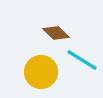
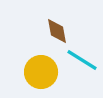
brown diamond: moved 1 px right, 2 px up; rotated 36 degrees clockwise
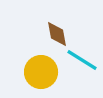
brown diamond: moved 3 px down
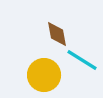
yellow circle: moved 3 px right, 3 px down
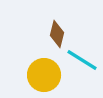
brown diamond: rotated 24 degrees clockwise
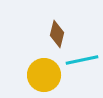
cyan line: rotated 44 degrees counterclockwise
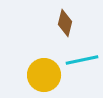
brown diamond: moved 8 px right, 11 px up
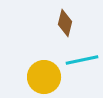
yellow circle: moved 2 px down
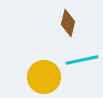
brown diamond: moved 3 px right
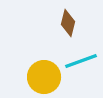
cyan line: moved 1 px left, 1 px down; rotated 8 degrees counterclockwise
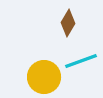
brown diamond: rotated 16 degrees clockwise
